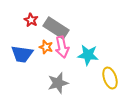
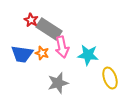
gray rectangle: moved 7 px left, 1 px down
orange star: moved 4 px left, 6 px down
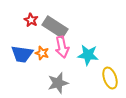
gray rectangle: moved 6 px right, 2 px up
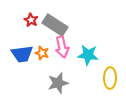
gray rectangle: moved 2 px up
blue trapezoid: rotated 15 degrees counterclockwise
yellow ellipse: rotated 20 degrees clockwise
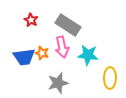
gray rectangle: moved 13 px right
blue trapezoid: moved 2 px right, 3 px down
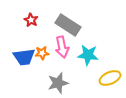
orange star: rotated 24 degrees counterclockwise
yellow ellipse: rotated 65 degrees clockwise
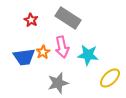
gray rectangle: moved 7 px up
orange star: moved 1 px right, 1 px up; rotated 24 degrees counterclockwise
yellow ellipse: rotated 20 degrees counterclockwise
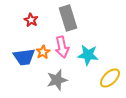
gray rectangle: rotated 40 degrees clockwise
gray star: moved 1 px left, 3 px up
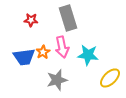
red star: rotated 24 degrees counterclockwise
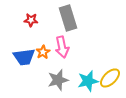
cyan star: moved 26 px down; rotated 20 degrees counterclockwise
gray star: moved 1 px right
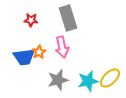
orange star: moved 4 px left
